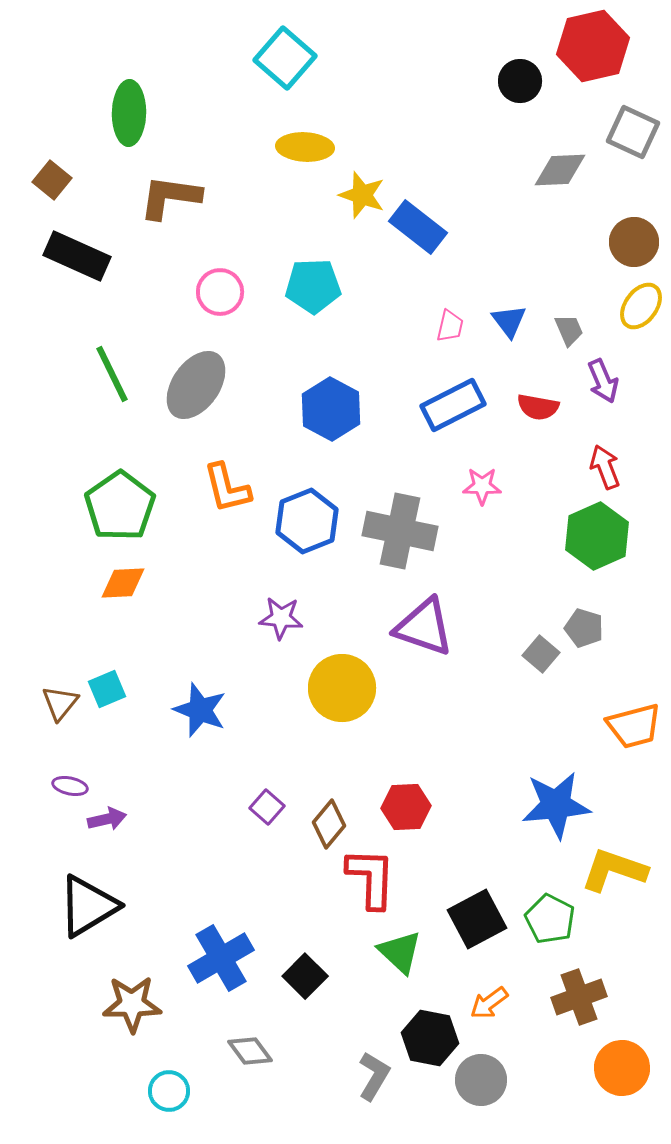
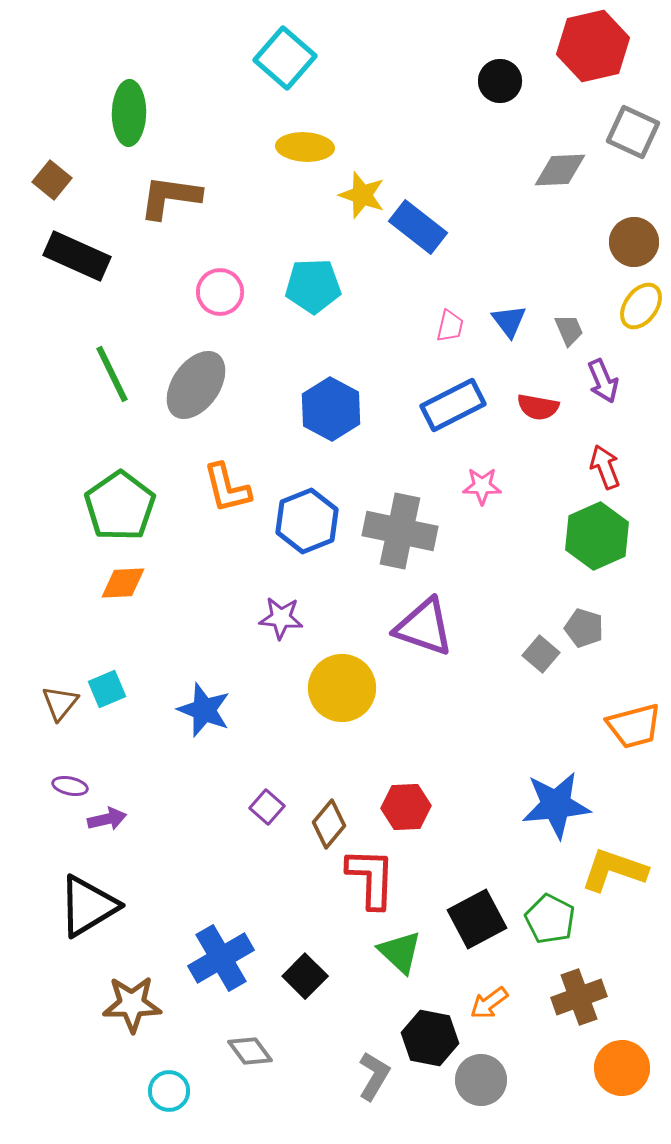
black circle at (520, 81): moved 20 px left
blue star at (200, 710): moved 4 px right
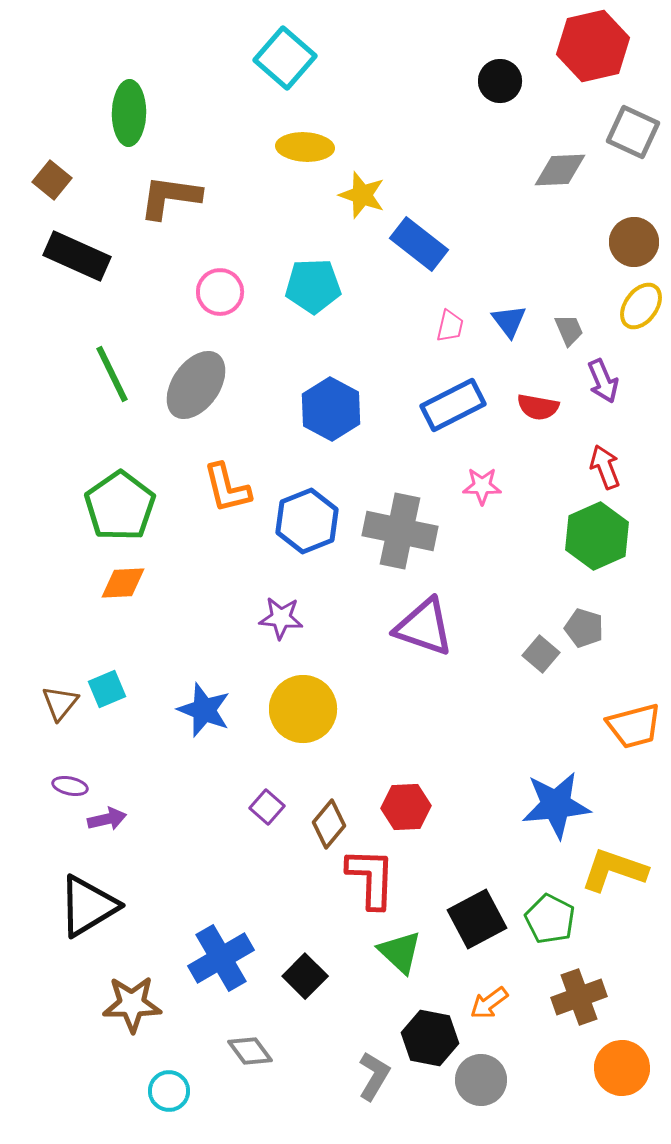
blue rectangle at (418, 227): moved 1 px right, 17 px down
yellow circle at (342, 688): moved 39 px left, 21 px down
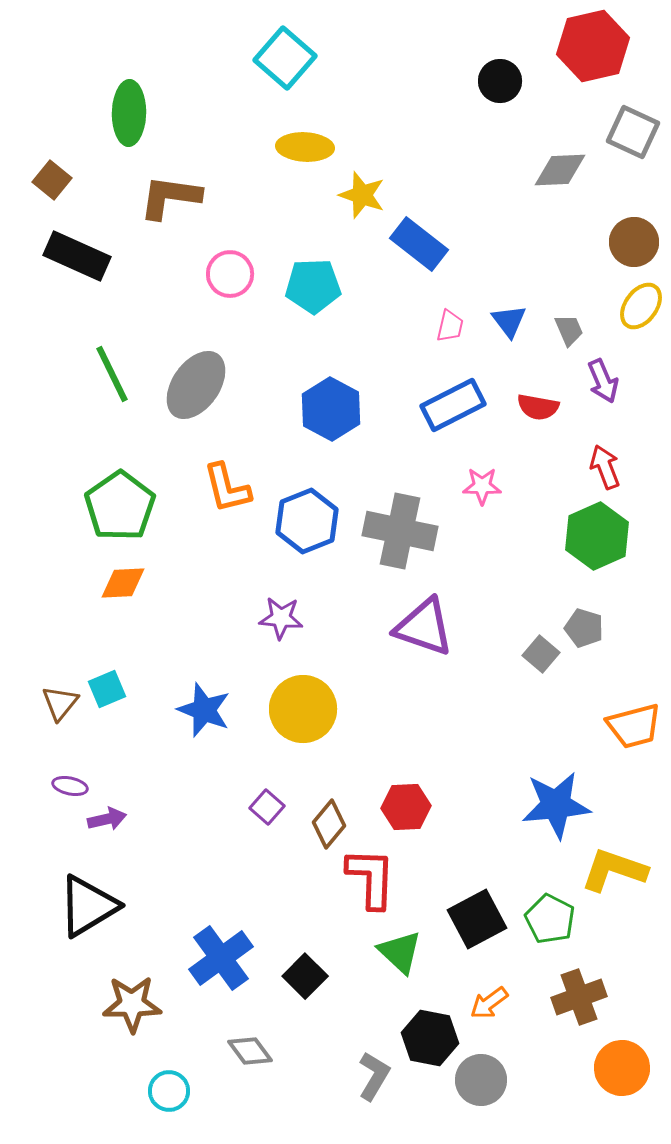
pink circle at (220, 292): moved 10 px right, 18 px up
blue cross at (221, 958): rotated 6 degrees counterclockwise
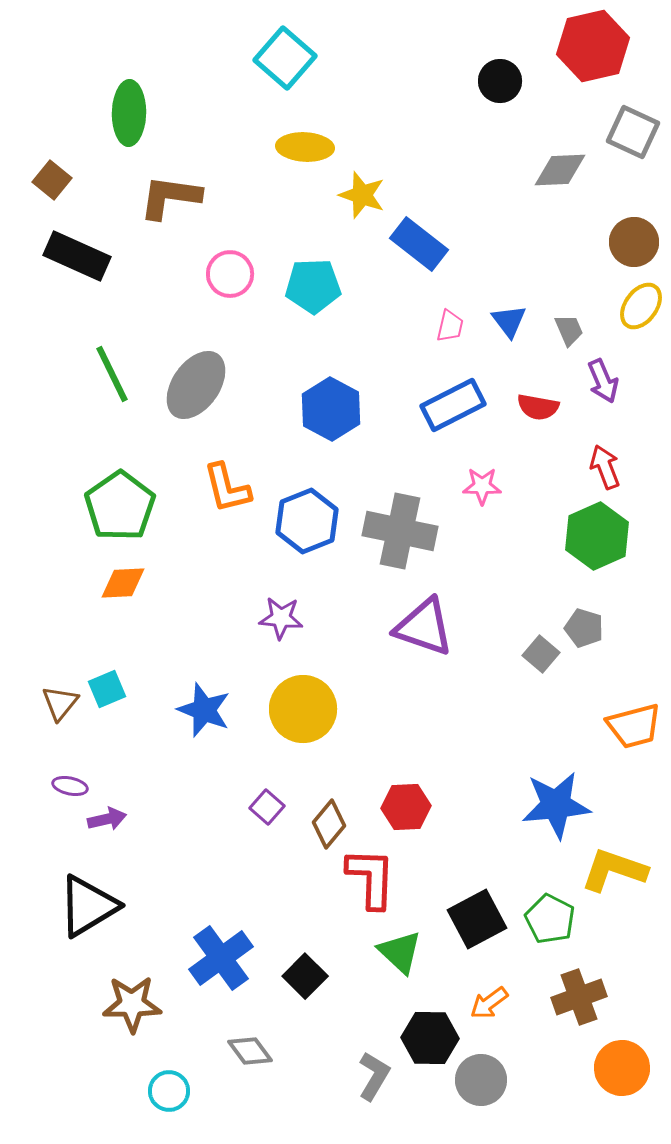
black hexagon at (430, 1038): rotated 10 degrees counterclockwise
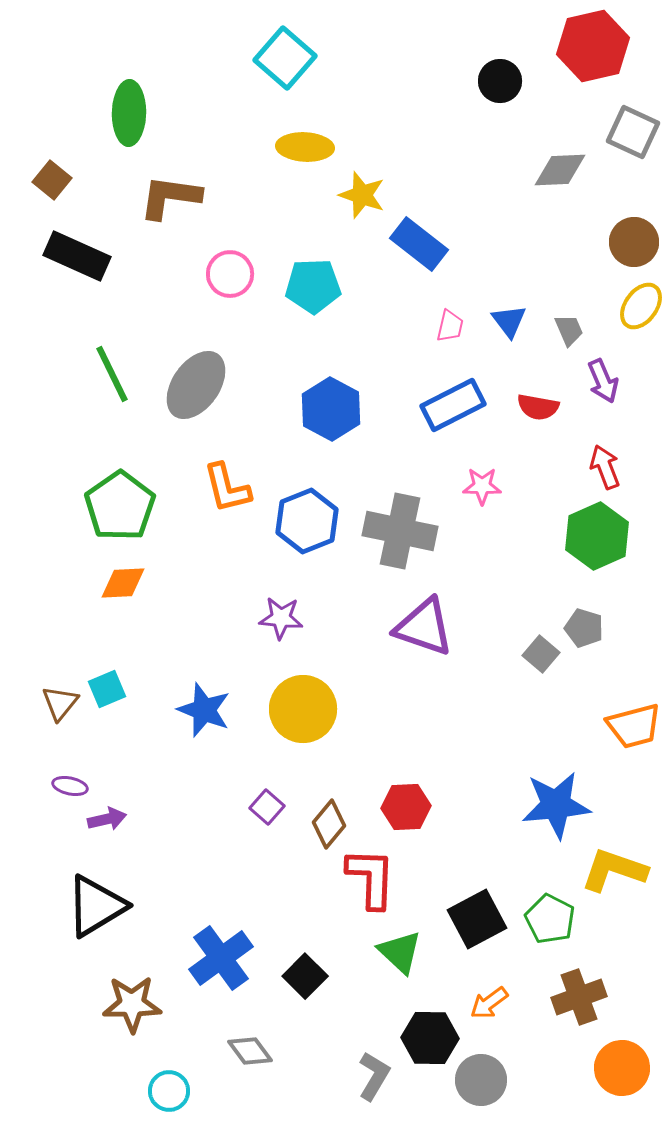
black triangle at (88, 906): moved 8 px right
